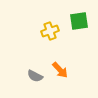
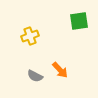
yellow cross: moved 20 px left, 5 px down
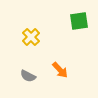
yellow cross: moved 1 px right, 1 px down; rotated 24 degrees counterclockwise
gray semicircle: moved 7 px left
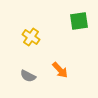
yellow cross: rotated 12 degrees counterclockwise
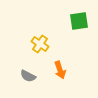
yellow cross: moved 9 px right, 7 px down
orange arrow: rotated 24 degrees clockwise
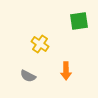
orange arrow: moved 6 px right, 1 px down; rotated 18 degrees clockwise
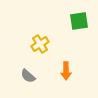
yellow cross: rotated 24 degrees clockwise
gray semicircle: rotated 14 degrees clockwise
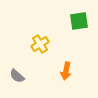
orange arrow: rotated 12 degrees clockwise
gray semicircle: moved 11 px left
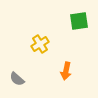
gray semicircle: moved 3 px down
